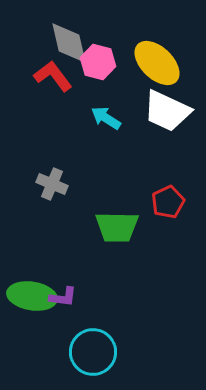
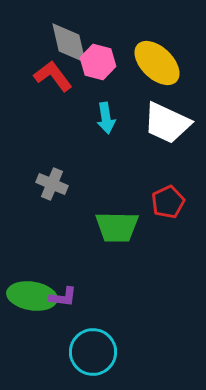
white trapezoid: moved 12 px down
cyan arrow: rotated 132 degrees counterclockwise
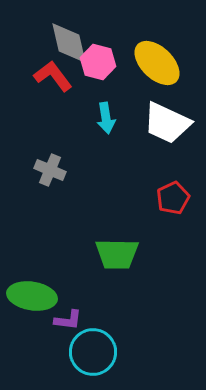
gray cross: moved 2 px left, 14 px up
red pentagon: moved 5 px right, 4 px up
green trapezoid: moved 27 px down
purple L-shape: moved 5 px right, 23 px down
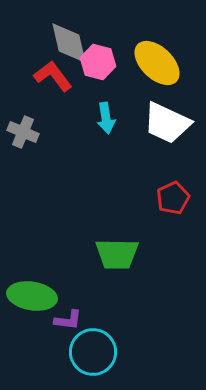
gray cross: moved 27 px left, 38 px up
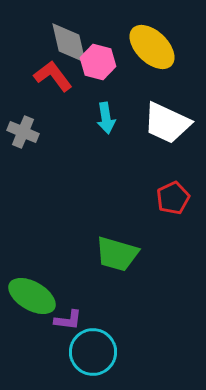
yellow ellipse: moved 5 px left, 16 px up
green trapezoid: rotated 15 degrees clockwise
green ellipse: rotated 21 degrees clockwise
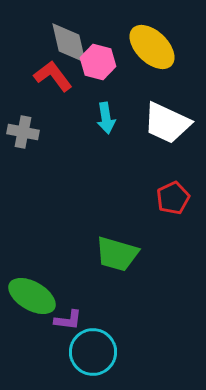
gray cross: rotated 12 degrees counterclockwise
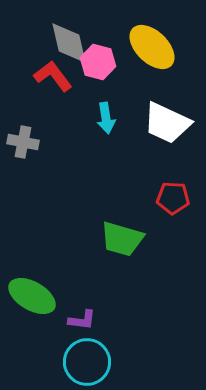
gray cross: moved 10 px down
red pentagon: rotated 28 degrees clockwise
green trapezoid: moved 5 px right, 15 px up
purple L-shape: moved 14 px right
cyan circle: moved 6 px left, 10 px down
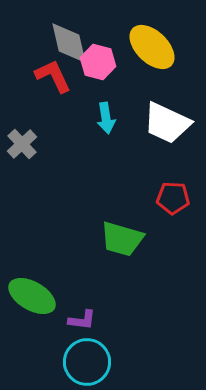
red L-shape: rotated 12 degrees clockwise
gray cross: moved 1 px left, 2 px down; rotated 36 degrees clockwise
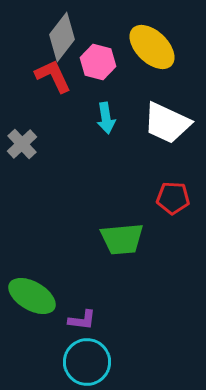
gray diamond: moved 7 px left, 6 px up; rotated 51 degrees clockwise
green trapezoid: rotated 21 degrees counterclockwise
